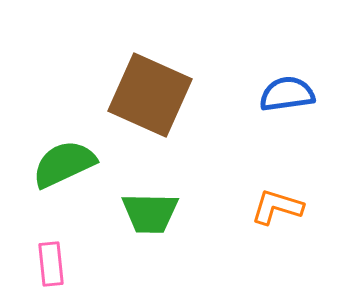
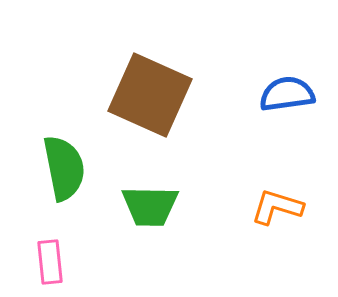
green semicircle: moved 4 px down; rotated 104 degrees clockwise
green trapezoid: moved 7 px up
pink rectangle: moved 1 px left, 2 px up
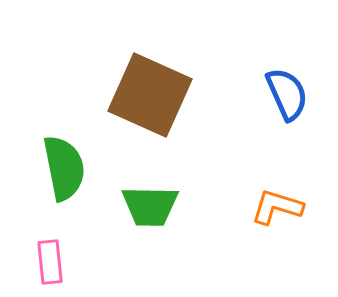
blue semicircle: rotated 74 degrees clockwise
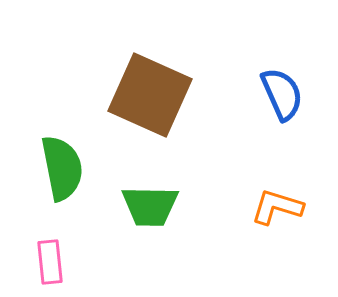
blue semicircle: moved 5 px left
green semicircle: moved 2 px left
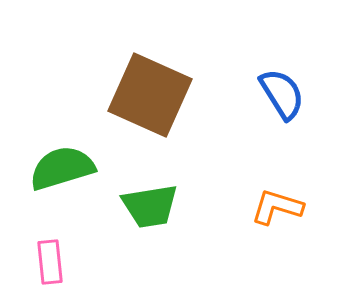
blue semicircle: rotated 8 degrees counterclockwise
green semicircle: rotated 96 degrees counterclockwise
green trapezoid: rotated 10 degrees counterclockwise
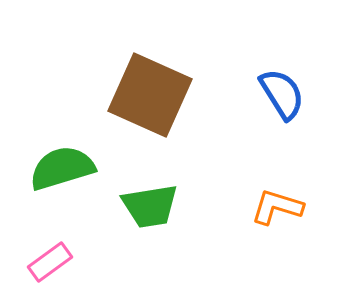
pink rectangle: rotated 60 degrees clockwise
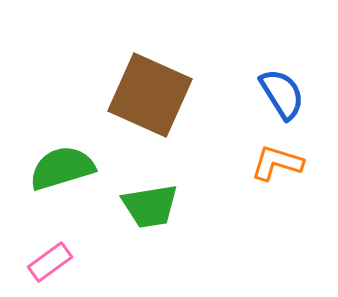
orange L-shape: moved 44 px up
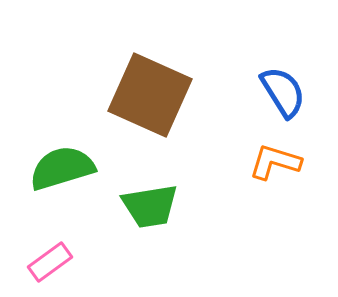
blue semicircle: moved 1 px right, 2 px up
orange L-shape: moved 2 px left, 1 px up
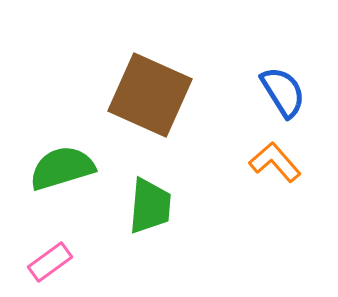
orange L-shape: rotated 32 degrees clockwise
green trapezoid: rotated 76 degrees counterclockwise
